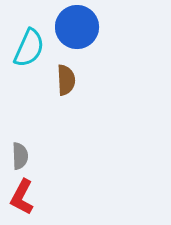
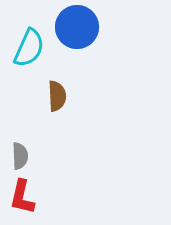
brown semicircle: moved 9 px left, 16 px down
red L-shape: rotated 15 degrees counterclockwise
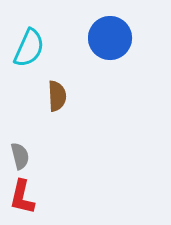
blue circle: moved 33 px right, 11 px down
gray semicircle: rotated 12 degrees counterclockwise
